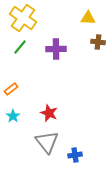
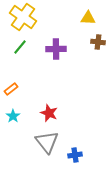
yellow cross: moved 1 px up
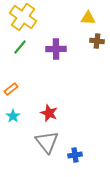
brown cross: moved 1 px left, 1 px up
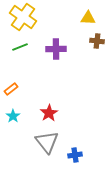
green line: rotated 28 degrees clockwise
red star: rotated 18 degrees clockwise
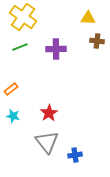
cyan star: rotated 24 degrees counterclockwise
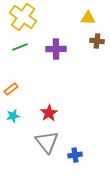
cyan star: rotated 24 degrees counterclockwise
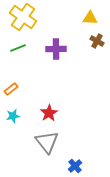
yellow triangle: moved 2 px right
brown cross: rotated 24 degrees clockwise
green line: moved 2 px left, 1 px down
blue cross: moved 11 px down; rotated 32 degrees counterclockwise
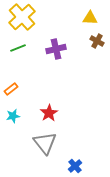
yellow cross: moved 1 px left; rotated 12 degrees clockwise
purple cross: rotated 12 degrees counterclockwise
gray triangle: moved 2 px left, 1 px down
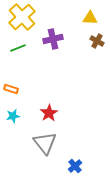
purple cross: moved 3 px left, 10 px up
orange rectangle: rotated 56 degrees clockwise
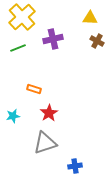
orange rectangle: moved 23 px right
gray triangle: rotated 50 degrees clockwise
blue cross: rotated 32 degrees clockwise
